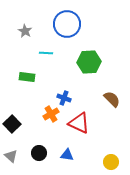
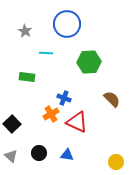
red triangle: moved 2 px left, 1 px up
yellow circle: moved 5 px right
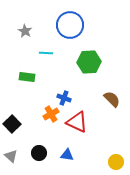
blue circle: moved 3 px right, 1 px down
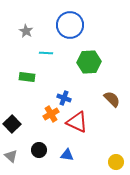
gray star: moved 1 px right
black circle: moved 3 px up
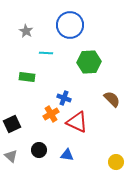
black square: rotated 18 degrees clockwise
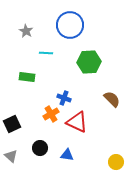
black circle: moved 1 px right, 2 px up
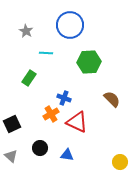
green rectangle: moved 2 px right, 1 px down; rotated 63 degrees counterclockwise
yellow circle: moved 4 px right
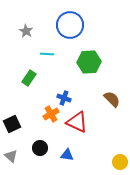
cyan line: moved 1 px right, 1 px down
